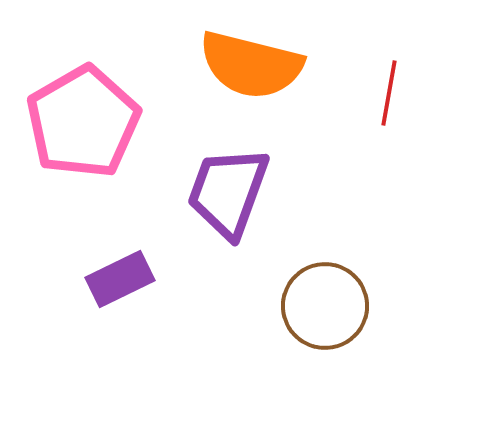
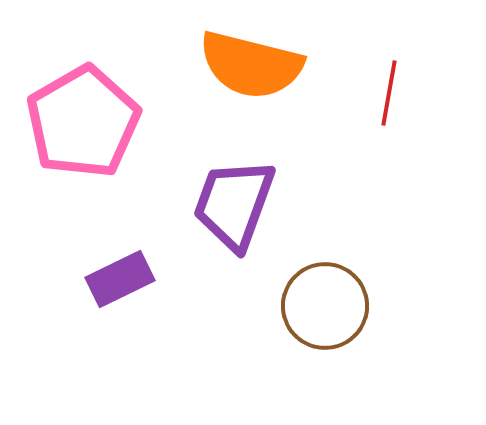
purple trapezoid: moved 6 px right, 12 px down
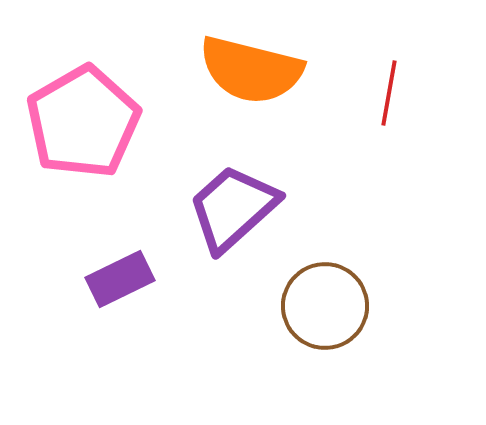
orange semicircle: moved 5 px down
purple trapezoid: moved 1 px left, 4 px down; rotated 28 degrees clockwise
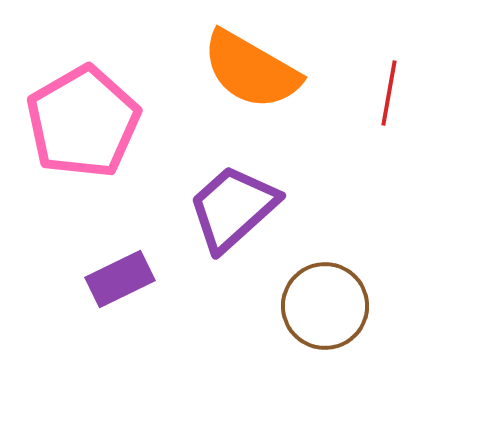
orange semicircle: rotated 16 degrees clockwise
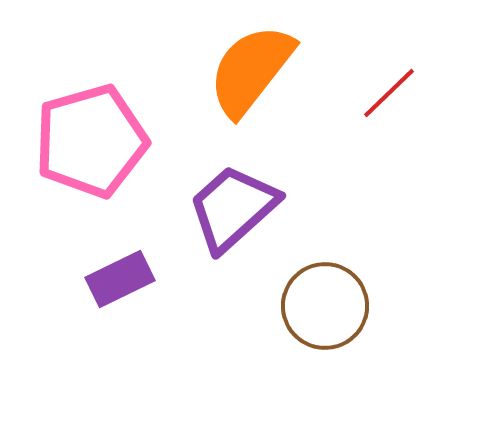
orange semicircle: rotated 98 degrees clockwise
red line: rotated 36 degrees clockwise
pink pentagon: moved 8 px right, 19 px down; rotated 14 degrees clockwise
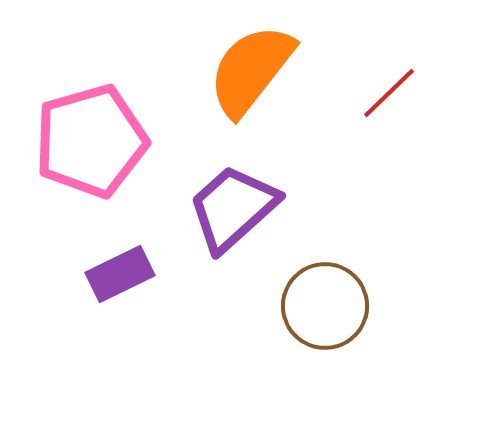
purple rectangle: moved 5 px up
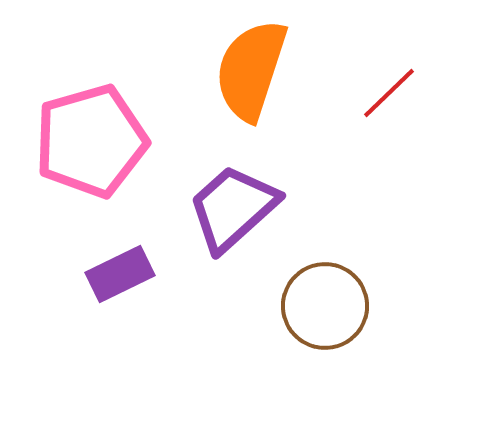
orange semicircle: rotated 20 degrees counterclockwise
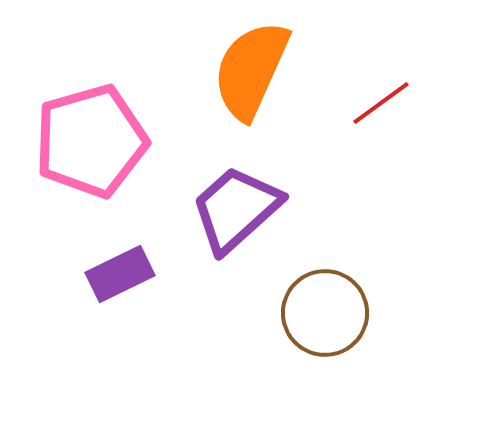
orange semicircle: rotated 6 degrees clockwise
red line: moved 8 px left, 10 px down; rotated 8 degrees clockwise
purple trapezoid: moved 3 px right, 1 px down
brown circle: moved 7 px down
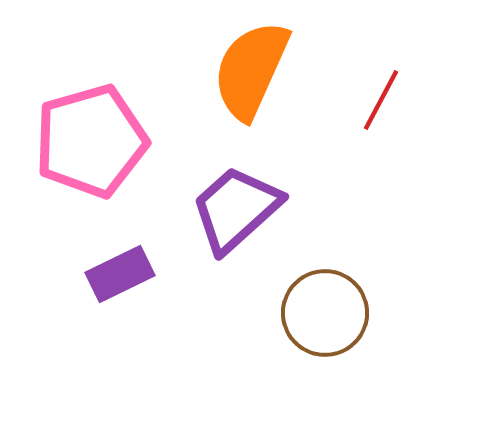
red line: moved 3 px up; rotated 26 degrees counterclockwise
